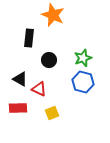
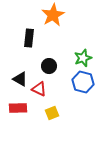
orange star: rotated 20 degrees clockwise
black circle: moved 6 px down
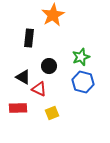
green star: moved 2 px left, 1 px up
black triangle: moved 3 px right, 2 px up
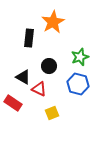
orange star: moved 7 px down
green star: moved 1 px left
blue hexagon: moved 5 px left, 2 px down
red rectangle: moved 5 px left, 5 px up; rotated 36 degrees clockwise
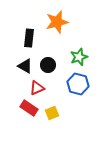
orange star: moved 4 px right; rotated 15 degrees clockwise
green star: moved 1 px left
black circle: moved 1 px left, 1 px up
black triangle: moved 2 px right, 11 px up
red triangle: moved 2 px left, 1 px up; rotated 49 degrees counterclockwise
red rectangle: moved 16 px right, 5 px down
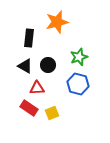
red triangle: rotated 21 degrees clockwise
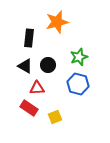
yellow square: moved 3 px right, 4 px down
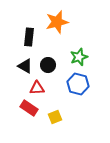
black rectangle: moved 1 px up
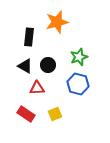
red rectangle: moved 3 px left, 6 px down
yellow square: moved 3 px up
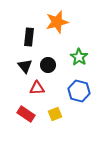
green star: rotated 18 degrees counterclockwise
black triangle: rotated 21 degrees clockwise
blue hexagon: moved 1 px right, 7 px down
